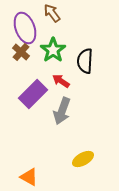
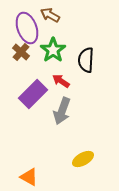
brown arrow: moved 2 px left, 2 px down; rotated 24 degrees counterclockwise
purple ellipse: moved 2 px right
black semicircle: moved 1 px right, 1 px up
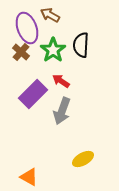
black semicircle: moved 5 px left, 15 px up
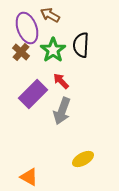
red arrow: rotated 12 degrees clockwise
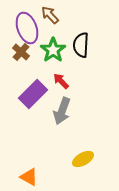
brown arrow: rotated 18 degrees clockwise
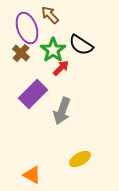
black semicircle: rotated 60 degrees counterclockwise
brown cross: moved 1 px down
red arrow: moved 13 px up; rotated 90 degrees clockwise
yellow ellipse: moved 3 px left
orange triangle: moved 3 px right, 2 px up
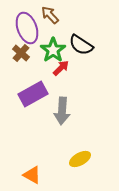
purple rectangle: rotated 16 degrees clockwise
gray arrow: rotated 16 degrees counterclockwise
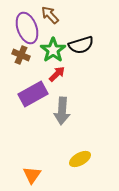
black semicircle: rotated 50 degrees counterclockwise
brown cross: moved 2 px down; rotated 18 degrees counterclockwise
red arrow: moved 4 px left, 6 px down
orange triangle: rotated 36 degrees clockwise
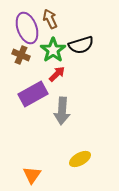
brown arrow: moved 4 px down; rotated 18 degrees clockwise
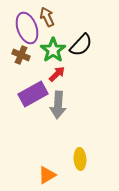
brown arrow: moved 3 px left, 2 px up
black semicircle: rotated 30 degrees counterclockwise
gray arrow: moved 4 px left, 6 px up
yellow ellipse: rotated 65 degrees counterclockwise
orange triangle: moved 15 px right; rotated 24 degrees clockwise
